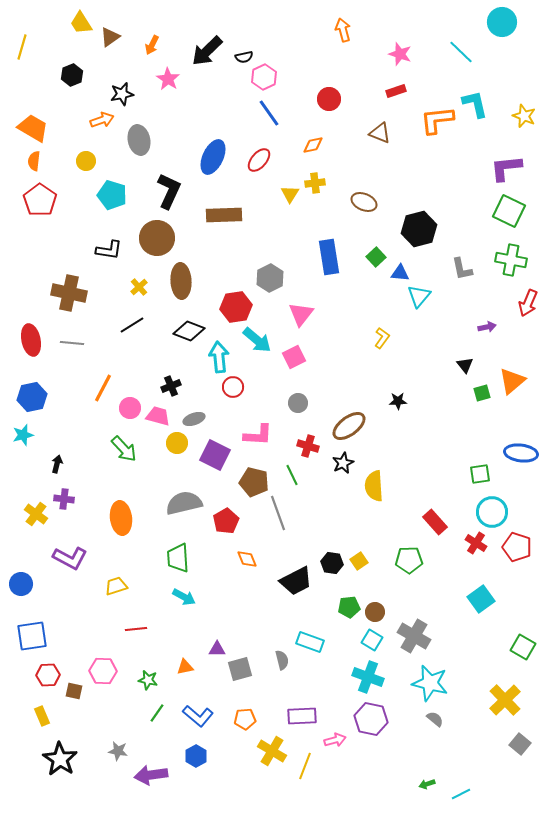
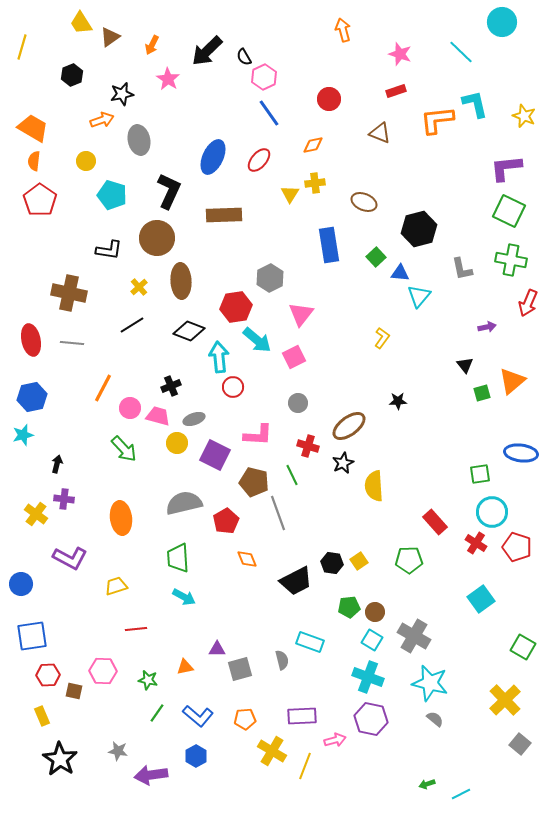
black semicircle at (244, 57): rotated 72 degrees clockwise
blue rectangle at (329, 257): moved 12 px up
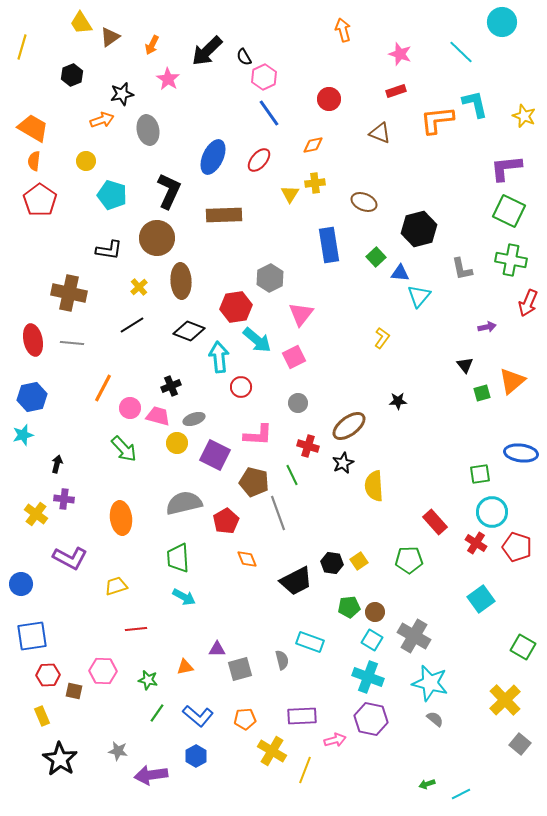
gray ellipse at (139, 140): moved 9 px right, 10 px up
red ellipse at (31, 340): moved 2 px right
red circle at (233, 387): moved 8 px right
yellow line at (305, 766): moved 4 px down
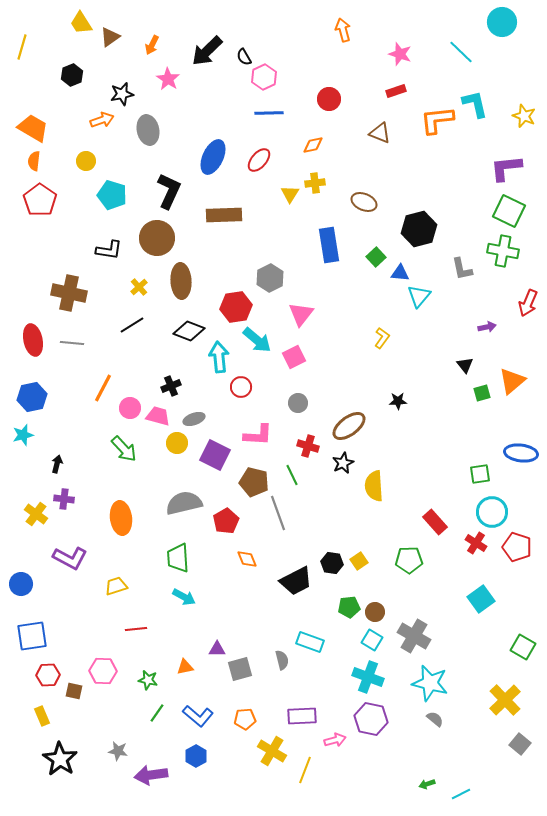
blue line at (269, 113): rotated 56 degrees counterclockwise
green cross at (511, 260): moved 8 px left, 9 px up
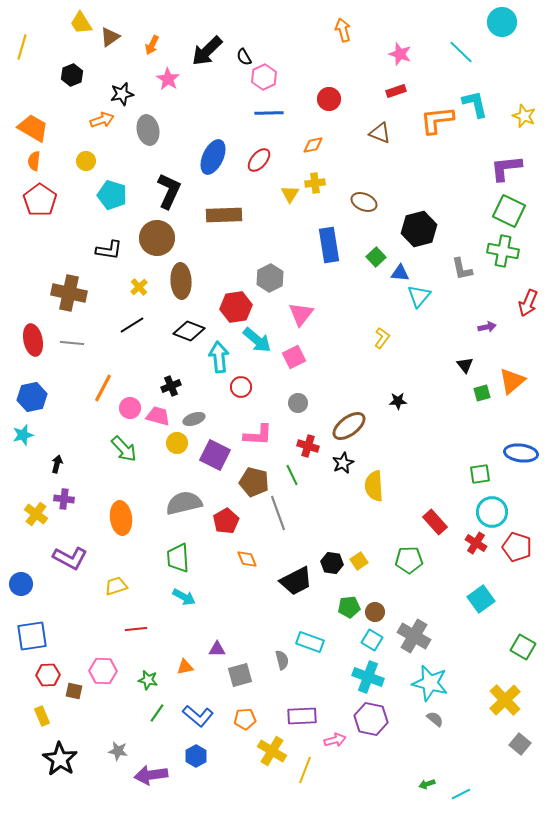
gray square at (240, 669): moved 6 px down
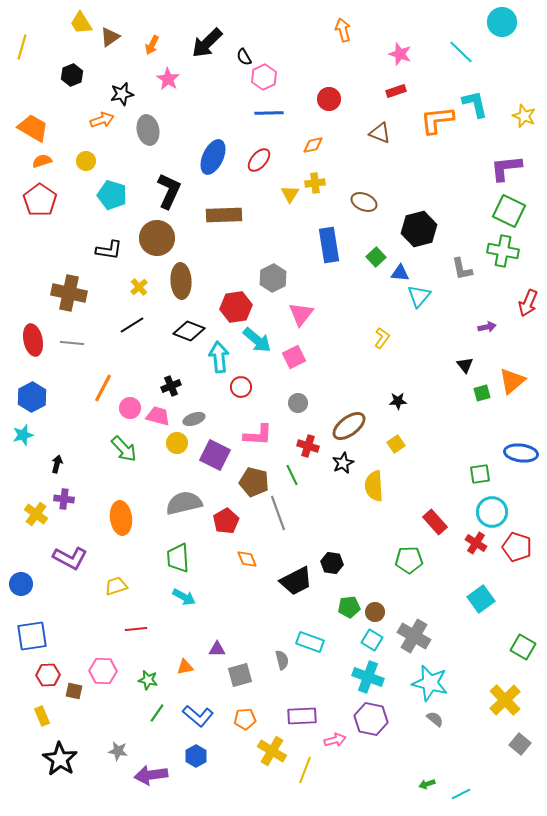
black arrow at (207, 51): moved 8 px up
orange semicircle at (34, 161): moved 8 px right; rotated 66 degrees clockwise
gray hexagon at (270, 278): moved 3 px right
blue hexagon at (32, 397): rotated 16 degrees counterclockwise
yellow square at (359, 561): moved 37 px right, 117 px up
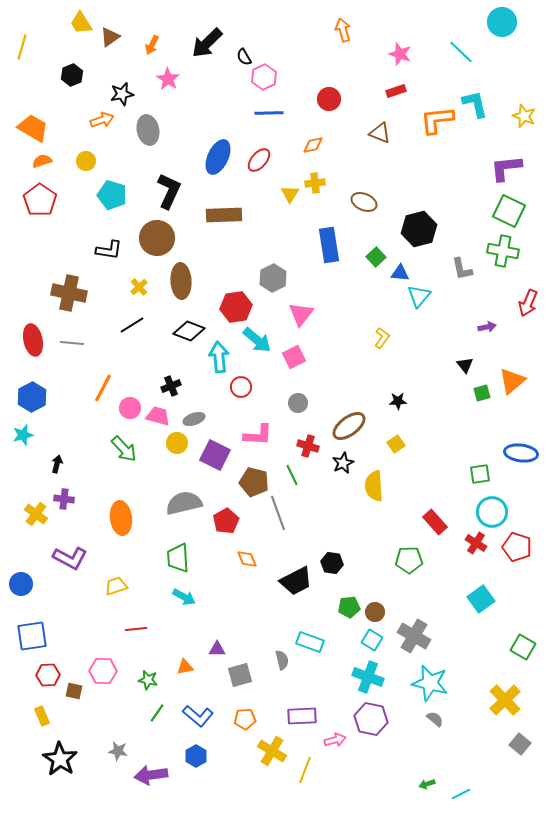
blue ellipse at (213, 157): moved 5 px right
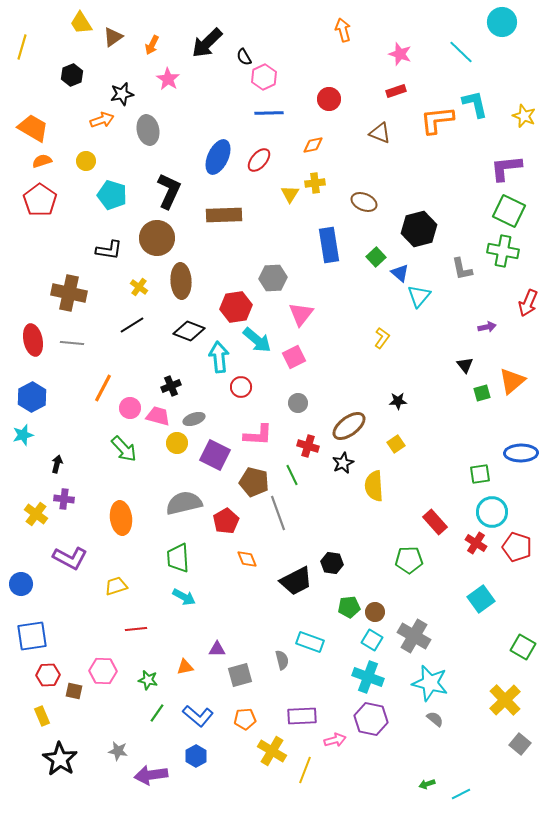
brown triangle at (110, 37): moved 3 px right
blue triangle at (400, 273): rotated 36 degrees clockwise
gray hexagon at (273, 278): rotated 24 degrees clockwise
yellow cross at (139, 287): rotated 12 degrees counterclockwise
blue ellipse at (521, 453): rotated 8 degrees counterclockwise
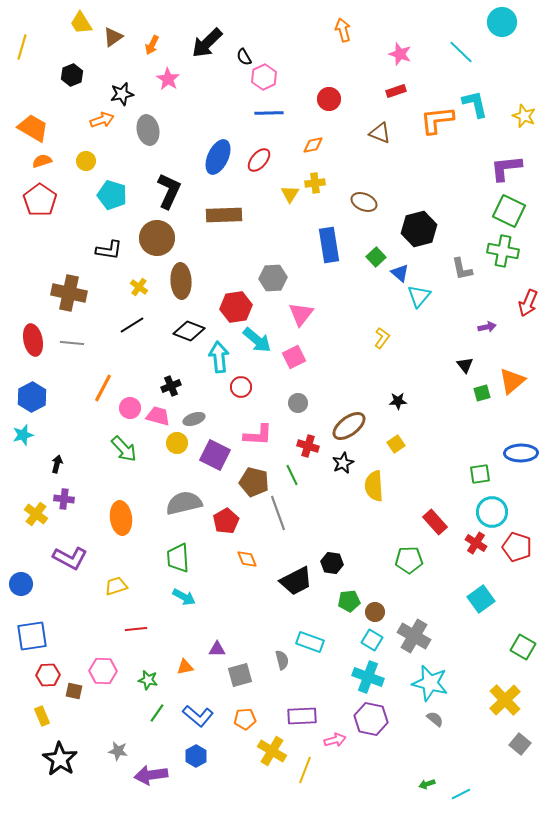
green pentagon at (349, 607): moved 6 px up
